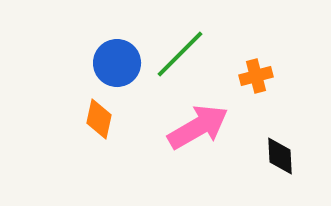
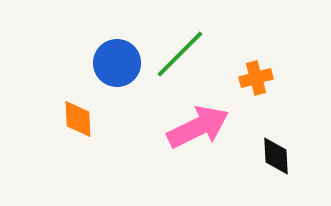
orange cross: moved 2 px down
orange diamond: moved 21 px left; rotated 15 degrees counterclockwise
pink arrow: rotated 4 degrees clockwise
black diamond: moved 4 px left
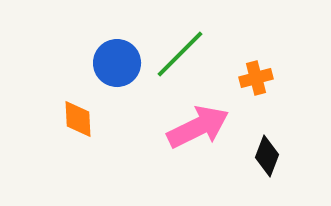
black diamond: moved 9 px left; rotated 24 degrees clockwise
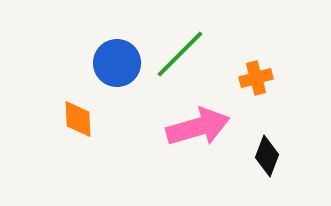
pink arrow: rotated 10 degrees clockwise
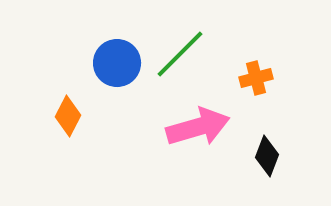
orange diamond: moved 10 px left, 3 px up; rotated 30 degrees clockwise
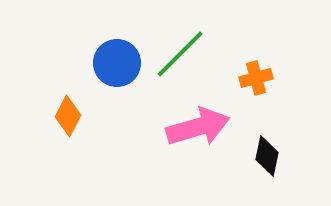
black diamond: rotated 9 degrees counterclockwise
